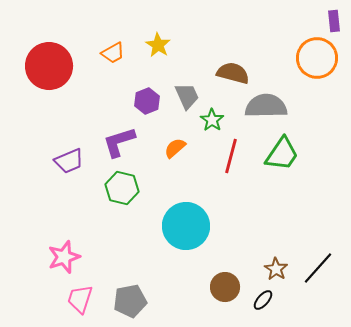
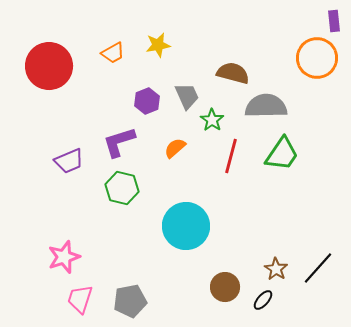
yellow star: rotated 30 degrees clockwise
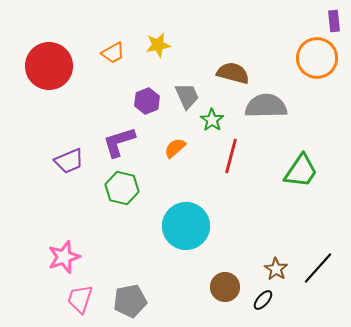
green trapezoid: moved 19 px right, 17 px down
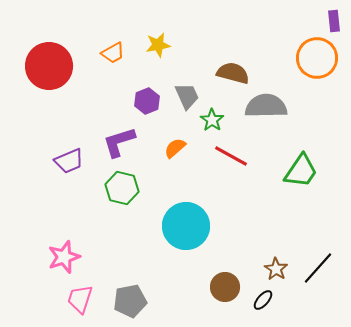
red line: rotated 76 degrees counterclockwise
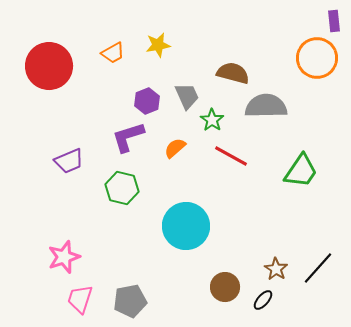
purple L-shape: moved 9 px right, 5 px up
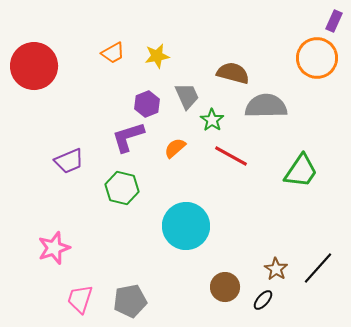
purple rectangle: rotated 30 degrees clockwise
yellow star: moved 1 px left, 11 px down
red circle: moved 15 px left
purple hexagon: moved 3 px down
pink star: moved 10 px left, 9 px up
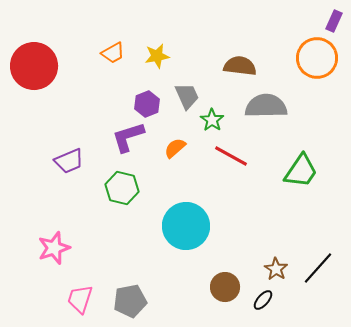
brown semicircle: moved 7 px right, 7 px up; rotated 8 degrees counterclockwise
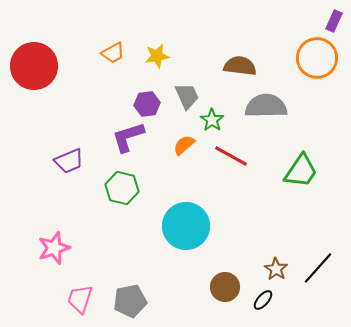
purple hexagon: rotated 15 degrees clockwise
orange semicircle: moved 9 px right, 3 px up
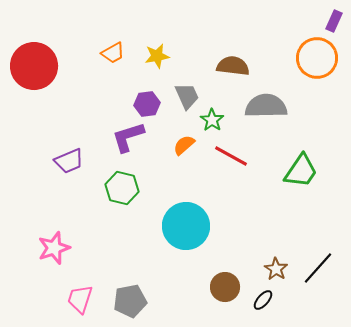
brown semicircle: moved 7 px left
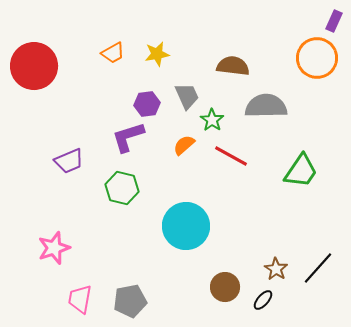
yellow star: moved 2 px up
pink trapezoid: rotated 8 degrees counterclockwise
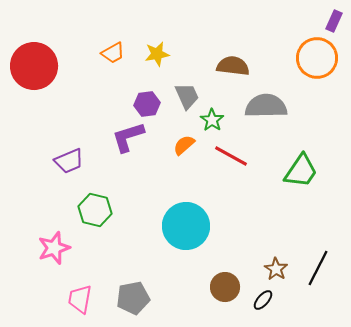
green hexagon: moved 27 px left, 22 px down
black line: rotated 15 degrees counterclockwise
gray pentagon: moved 3 px right, 3 px up
